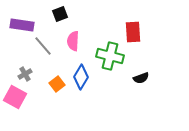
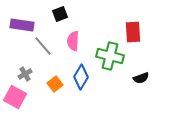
orange square: moved 2 px left
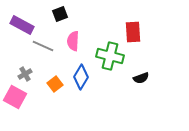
purple rectangle: rotated 20 degrees clockwise
gray line: rotated 25 degrees counterclockwise
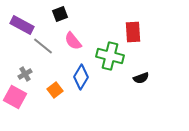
pink semicircle: rotated 42 degrees counterclockwise
gray line: rotated 15 degrees clockwise
orange square: moved 6 px down
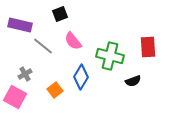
purple rectangle: moved 2 px left; rotated 15 degrees counterclockwise
red rectangle: moved 15 px right, 15 px down
black semicircle: moved 8 px left, 3 px down
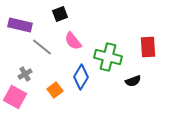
gray line: moved 1 px left, 1 px down
green cross: moved 2 px left, 1 px down
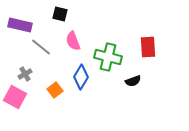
black square: rotated 35 degrees clockwise
pink semicircle: rotated 18 degrees clockwise
gray line: moved 1 px left
